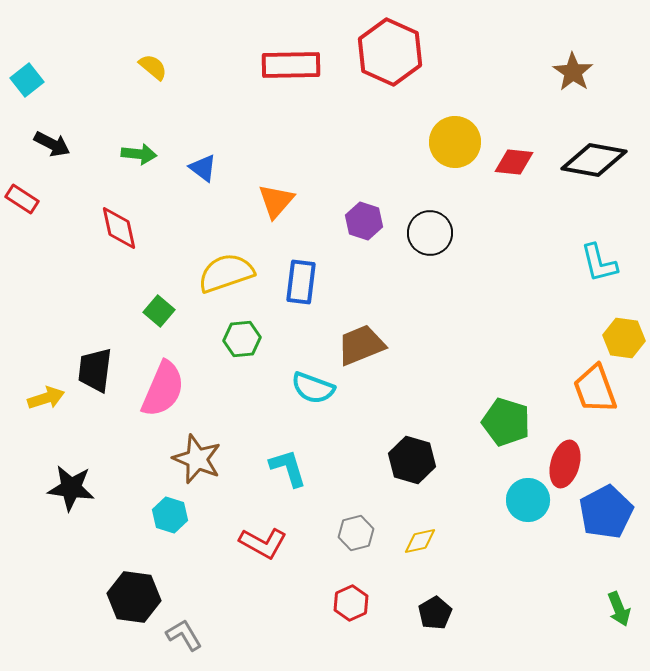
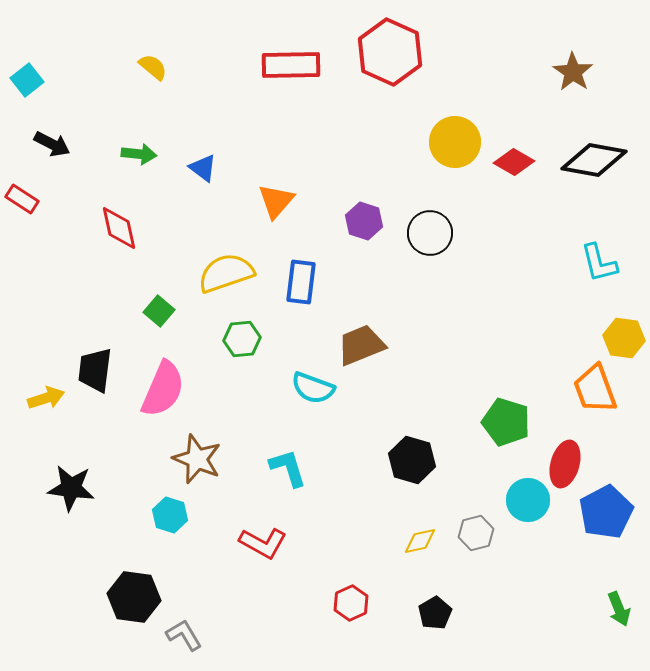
red diamond at (514, 162): rotated 24 degrees clockwise
gray hexagon at (356, 533): moved 120 px right
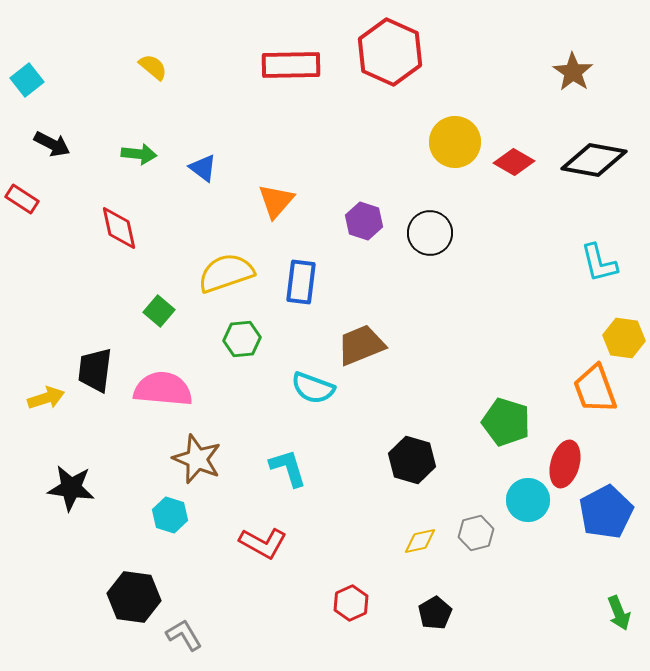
pink semicircle at (163, 389): rotated 108 degrees counterclockwise
green arrow at (619, 609): moved 4 px down
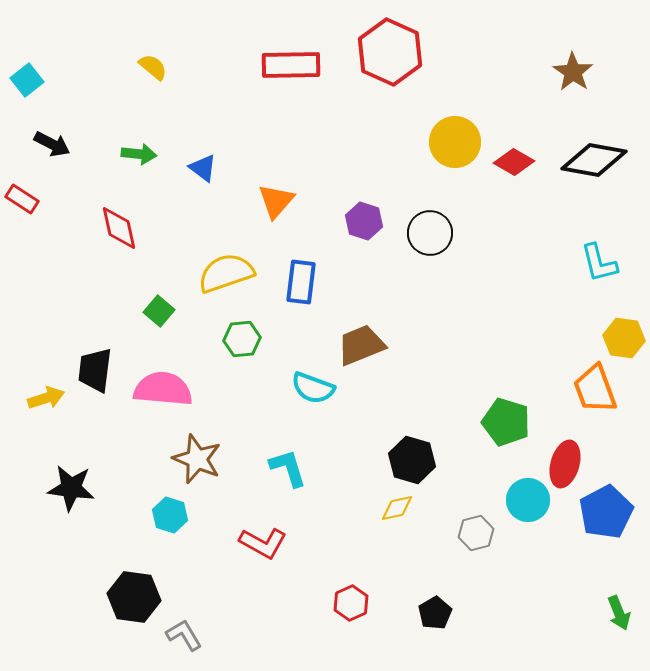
yellow diamond at (420, 541): moved 23 px left, 33 px up
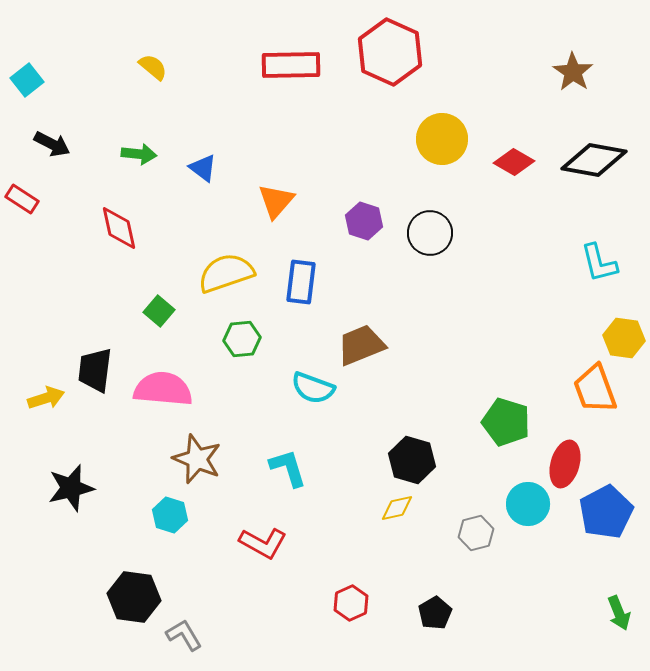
yellow circle at (455, 142): moved 13 px left, 3 px up
black star at (71, 488): rotated 21 degrees counterclockwise
cyan circle at (528, 500): moved 4 px down
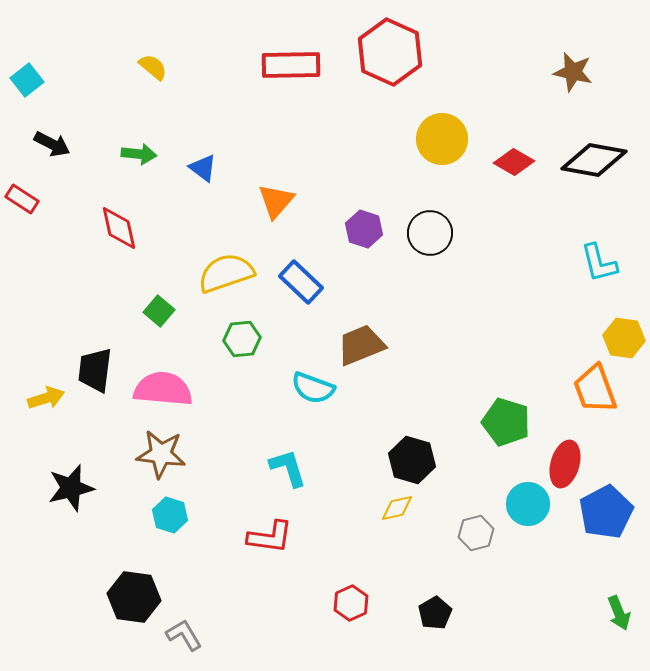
brown star at (573, 72): rotated 21 degrees counterclockwise
purple hexagon at (364, 221): moved 8 px down
blue rectangle at (301, 282): rotated 54 degrees counterclockwise
brown star at (197, 459): moved 36 px left, 5 px up; rotated 15 degrees counterclockwise
red L-shape at (263, 543): moved 7 px right, 6 px up; rotated 21 degrees counterclockwise
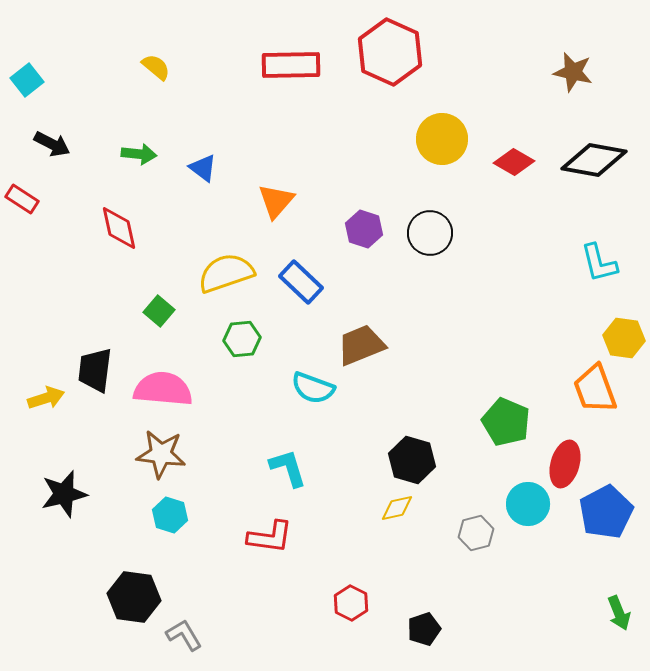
yellow semicircle at (153, 67): moved 3 px right
green pentagon at (506, 422): rotated 6 degrees clockwise
black star at (71, 488): moved 7 px left, 6 px down
red hexagon at (351, 603): rotated 8 degrees counterclockwise
black pentagon at (435, 613): moved 11 px left, 16 px down; rotated 12 degrees clockwise
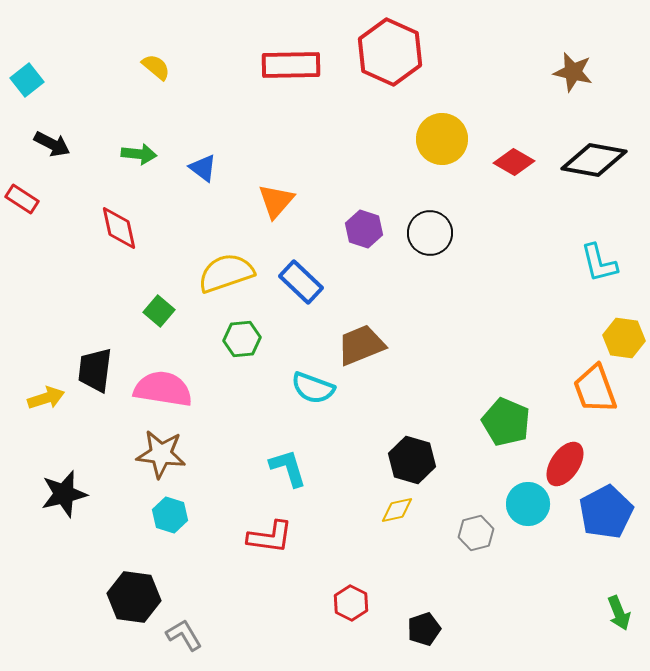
pink semicircle at (163, 389): rotated 4 degrees clockwise
red ellipse at (565, 464): rotated 18 degrees clockwise
yellow diamond at (397, 508): moved 2 px down
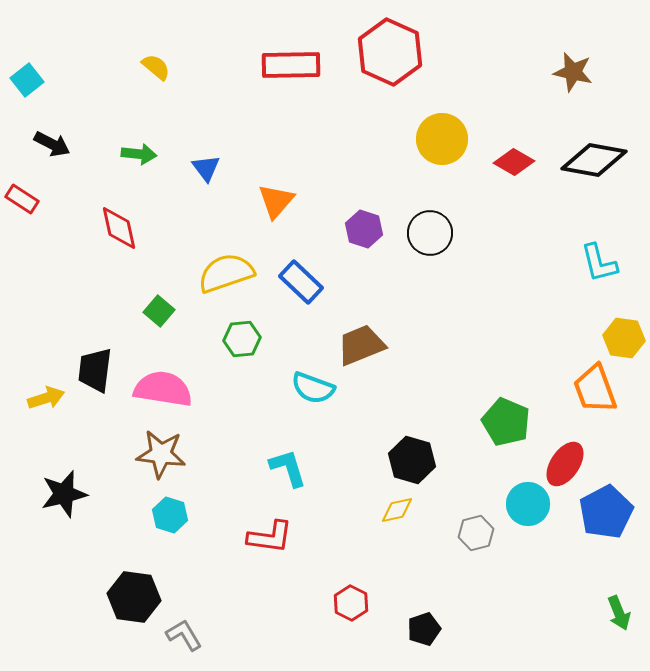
blue triangle at (203, 168): moved 3 px right; rotated 16 degrees clockwise
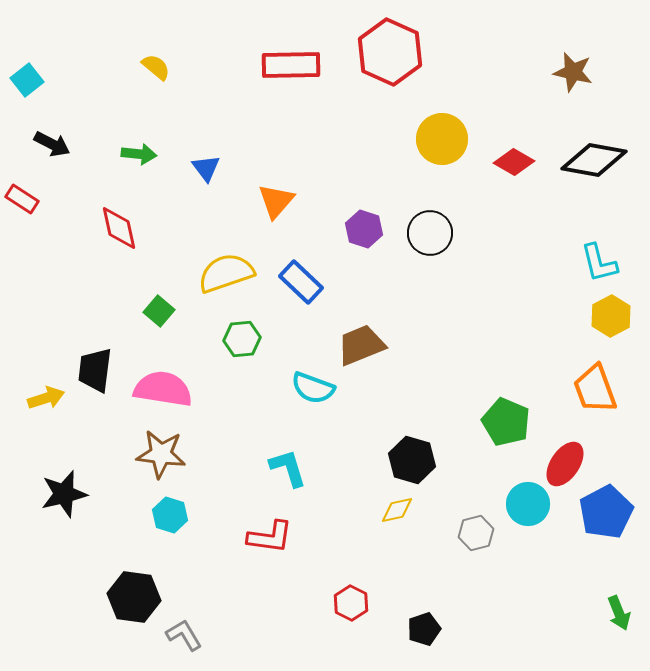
yellow hexagon at (624, 338): moved 13 px left, 22 px up; rotated 24 degrees clockwise
